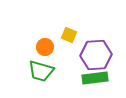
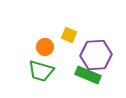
green rectangle: moved 7 px left, 3 px up; rotated 30 degrees clockwise
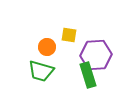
yellow square: rotated 14 degrees counterclockwise
orange circle: moved 2 px right
green rectangle: rotated 50 degrees clockwise
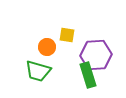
yellow square: moved 2 px left
green trapezoid: moved 3 px left
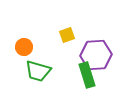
yellow square: rotated 28 degrees counterclockwise
orange circle: moved 23 px left
green rectangle: moved 1 px left
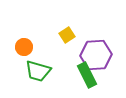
yellow square: rotated 14 degrees counterclockwise
green rectangle: rotated 10 degrees counterclockwise
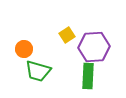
orange circle: moved 2 px down
purple hexagon: moved 2 px left, 8 px up
green rectangle: moved 1 px right, 1 px down; rotated 30 degrees clockwise
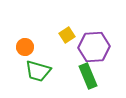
orange circle: moved 1 px right, 2 px up
green rectangle: rotated 25 degrees counterclockwise
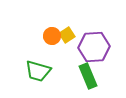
orange circle: moved 27 px right, 11 px up
